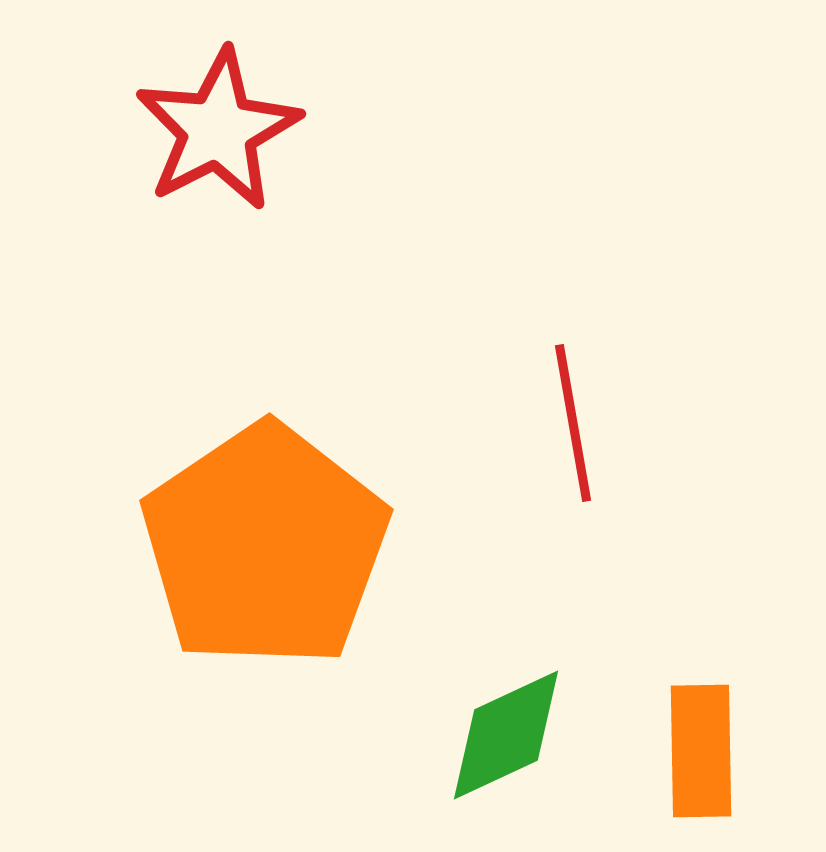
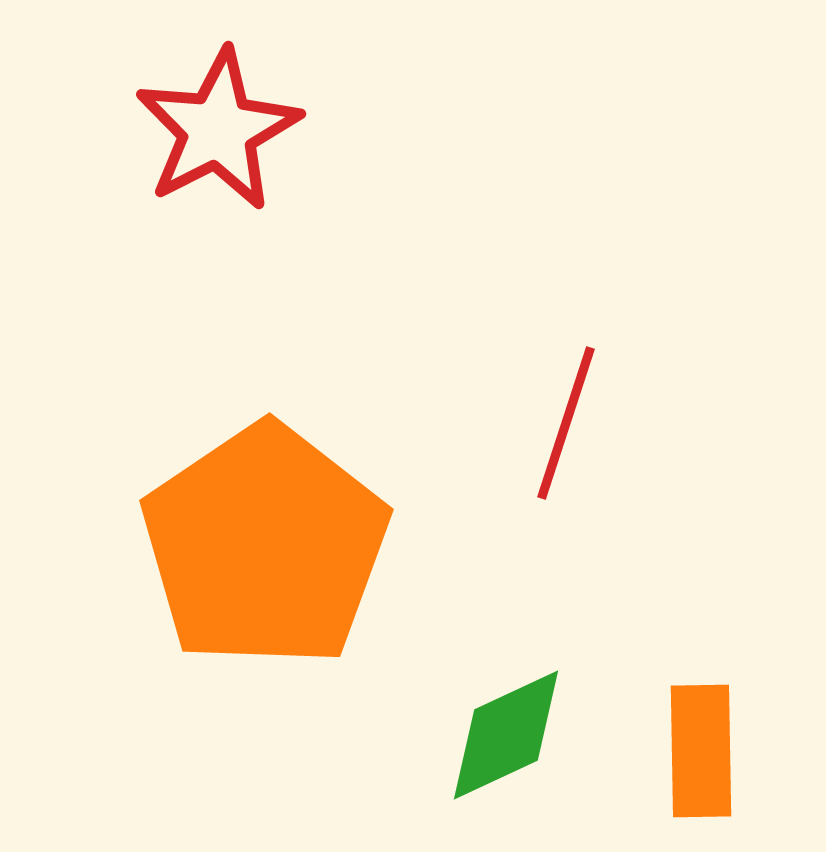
red line: moved 7 px left; rotated 28 degrees clockwise
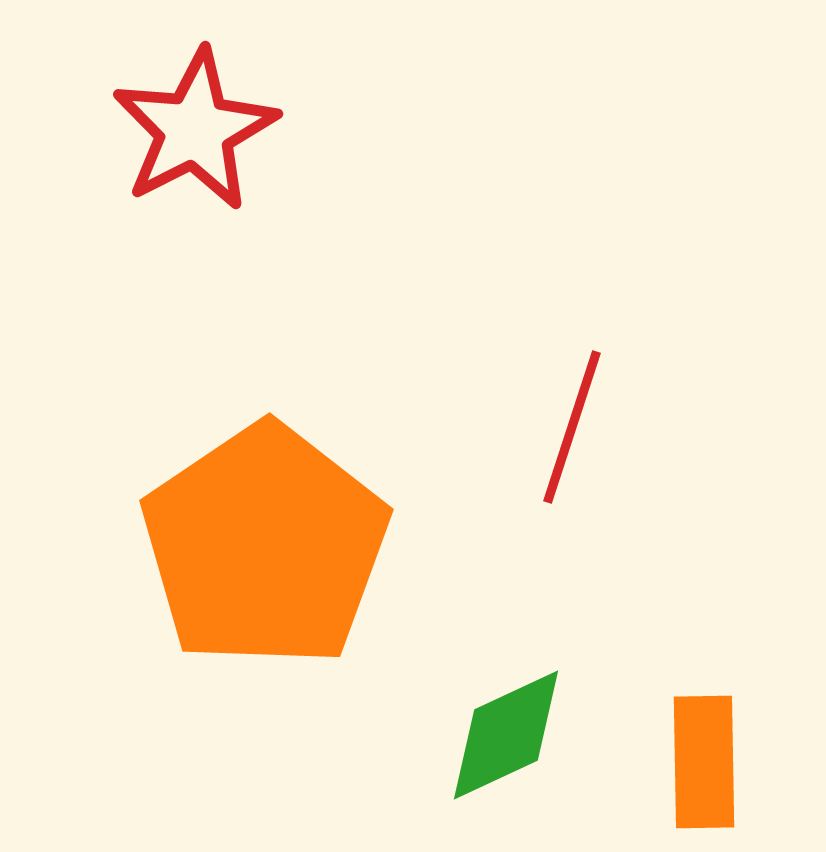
red star: moved 23 px left
red line: moved 6 px right, 4 px down
orange rectangle: moved 3 px right, 11 px down
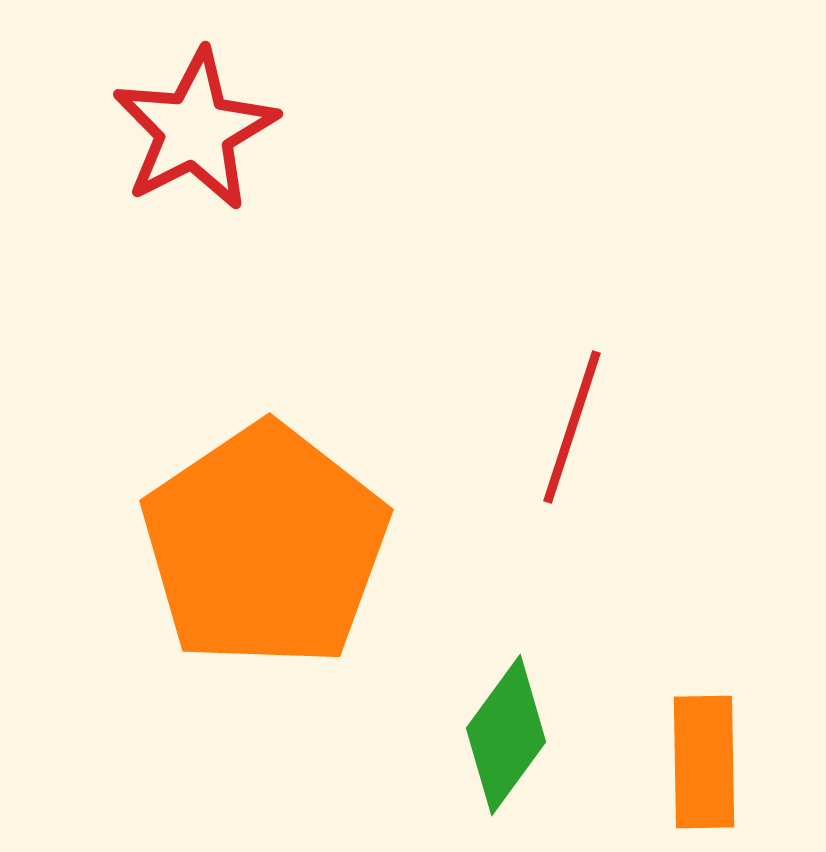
green diamond: rotated 29 degrees counterclockwise
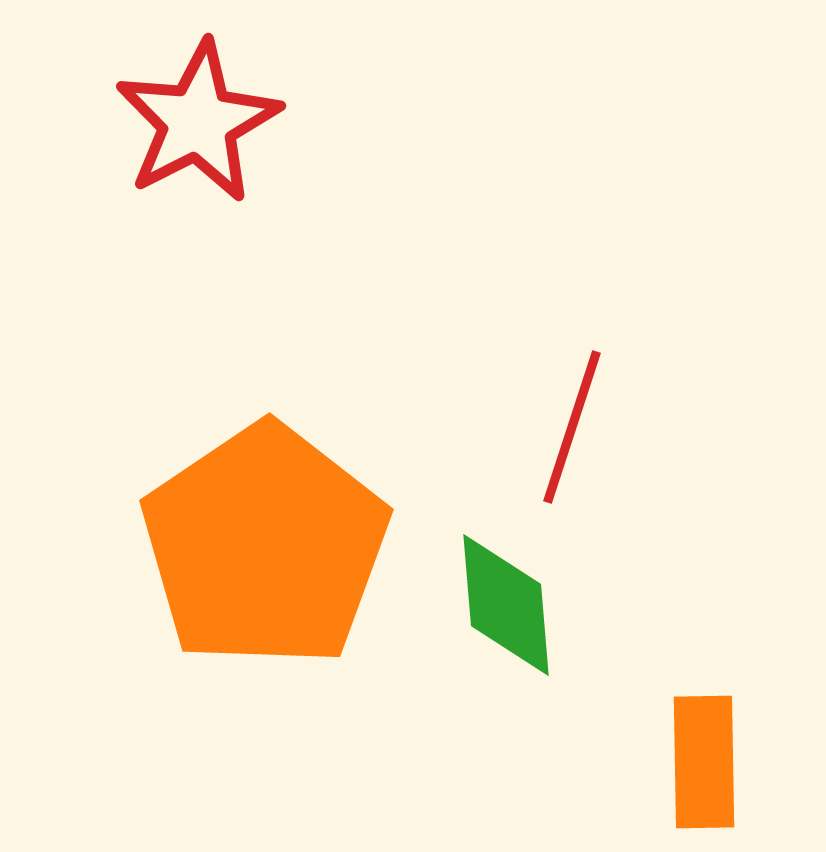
red star: moved 3 px right, 8 px up
green diamond: moved 130 px up; rotated 41 degrees counterclockwise
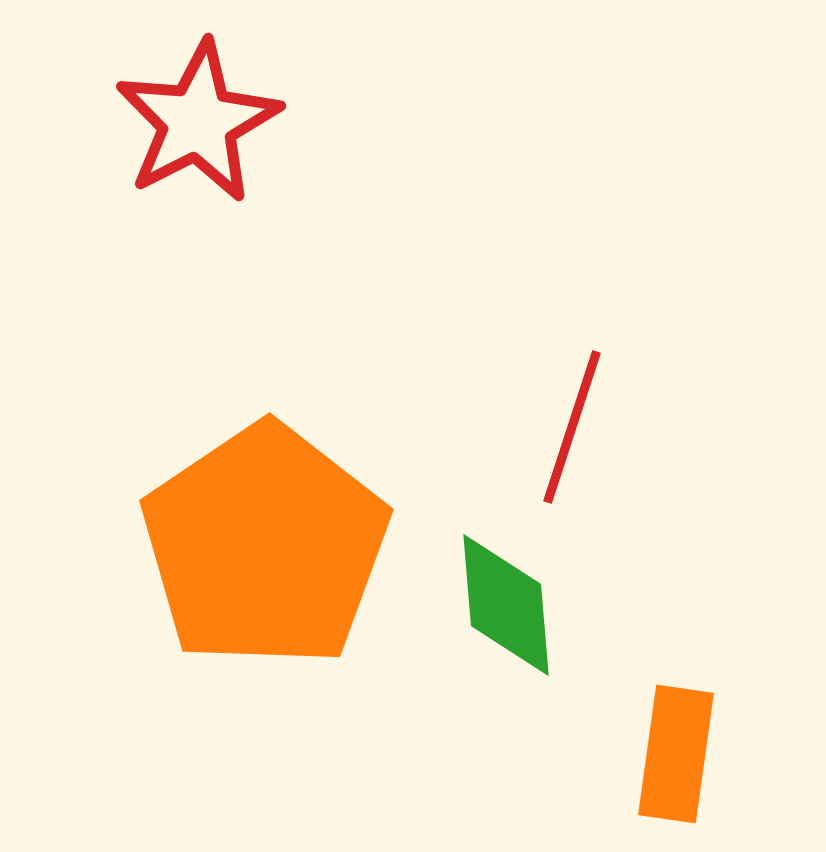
orange rectangle: moved 28 px left, 8 px up; rotated 9 degrees clockwise
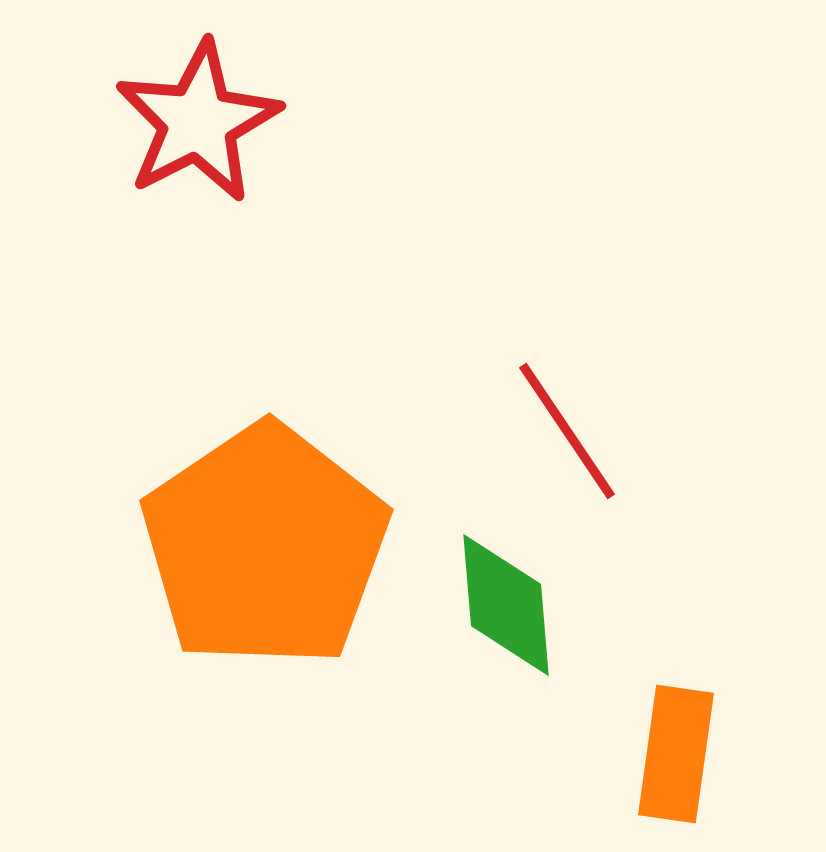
red line: moved 5 px left, 4 px down; rotated 52 degrees counterclockwise
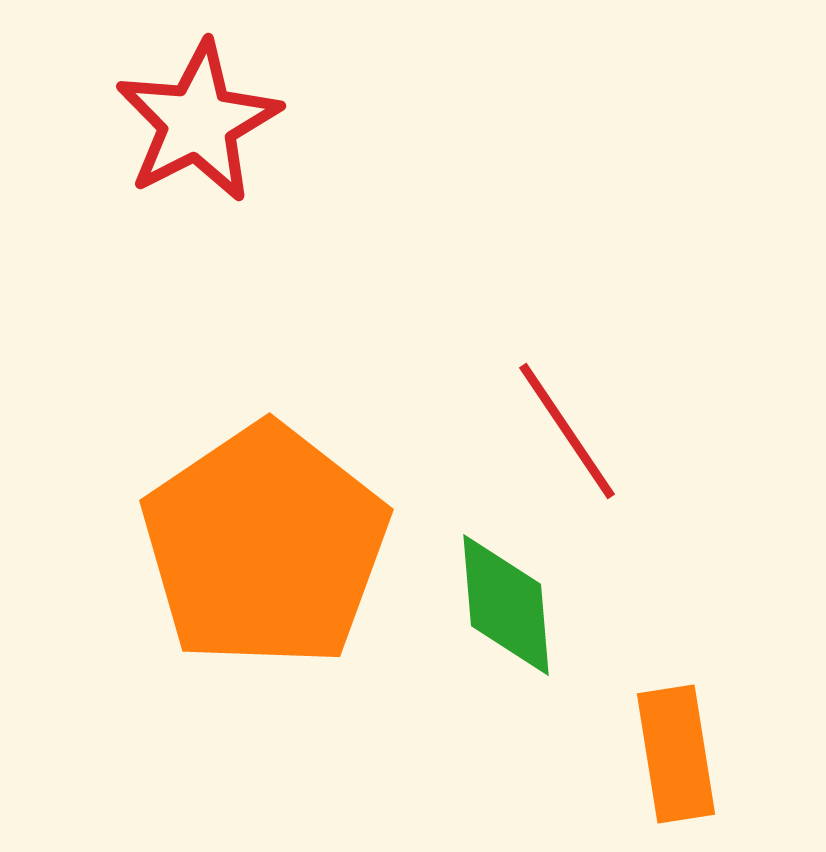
orange rectangle: rotated 17 degrees counterclockwise
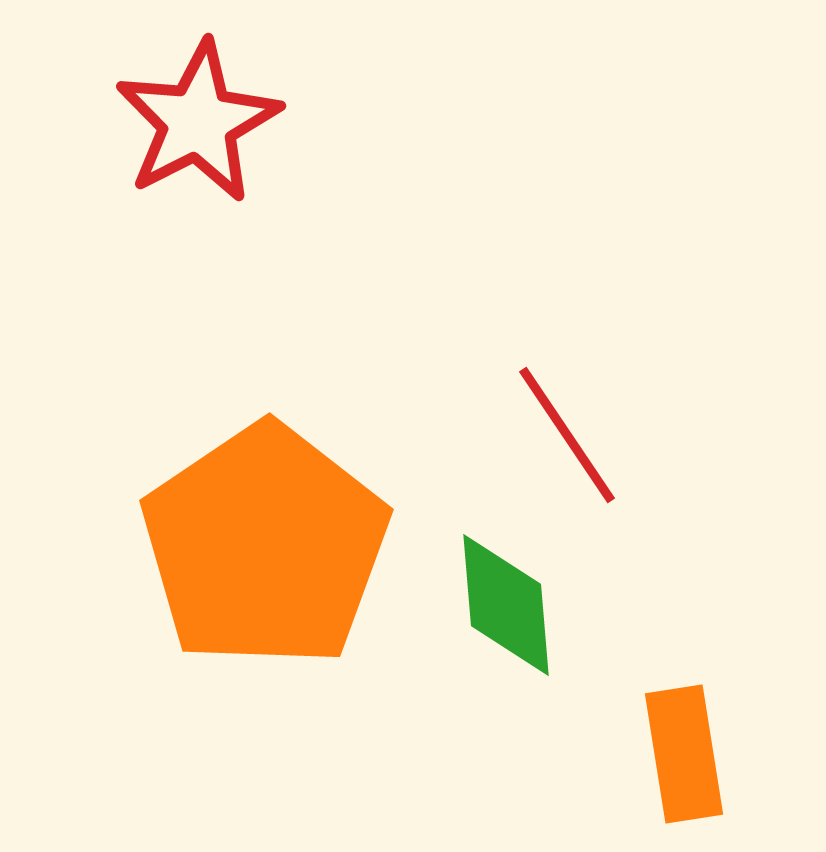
red line: moved 4 px down
orange rectangle: moved 8 px right
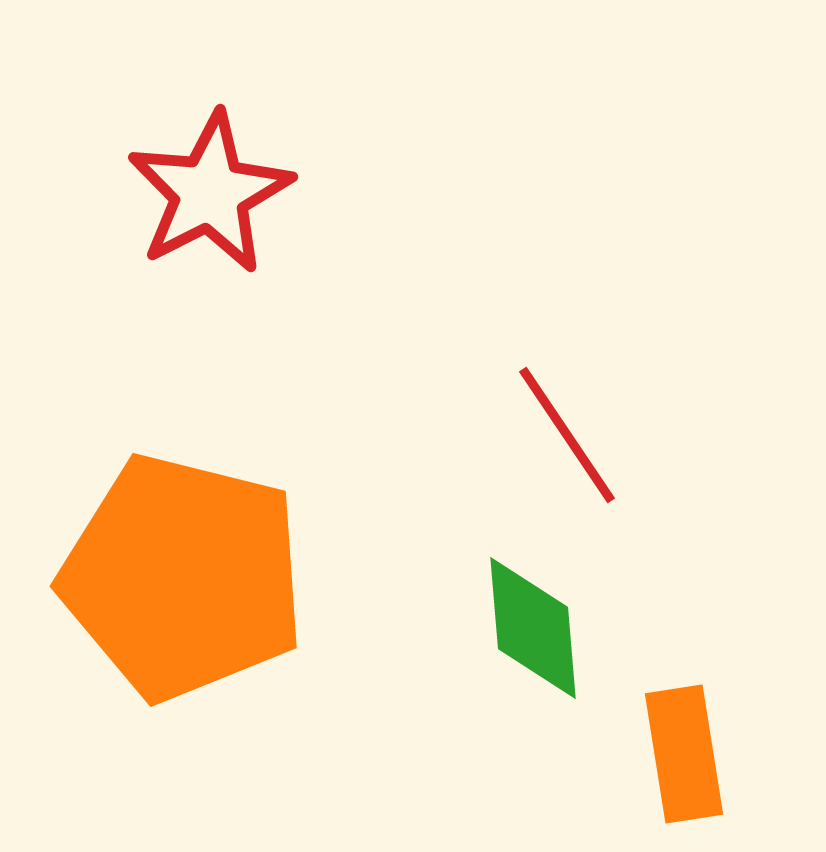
red star: moved 12 px right, 71 px down
orange pentagon: moved 82 px left, 31 px down; rotated 24 degrees counterclockwise
green diamond: moved 27 px right, 23 px down
